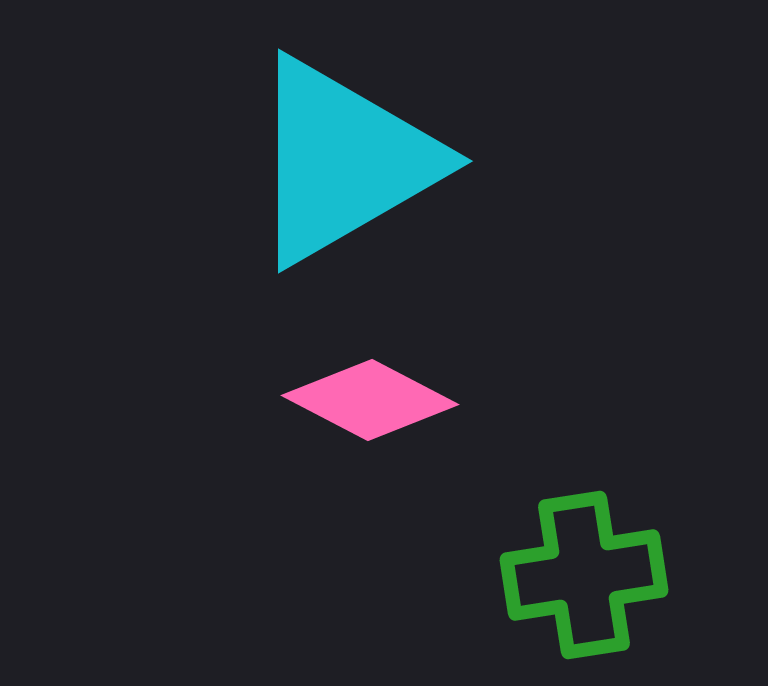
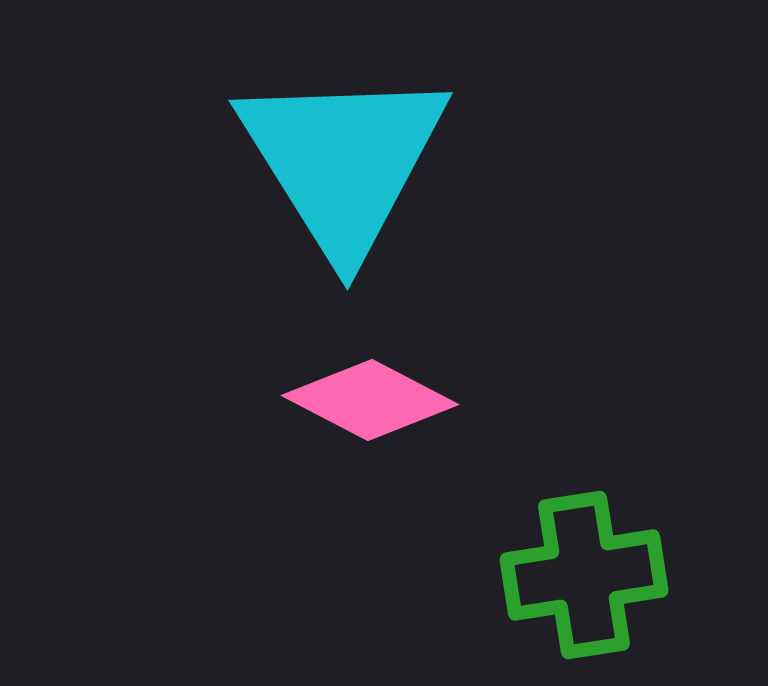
cyan triangle: rotated 32 degrees counterclockwise
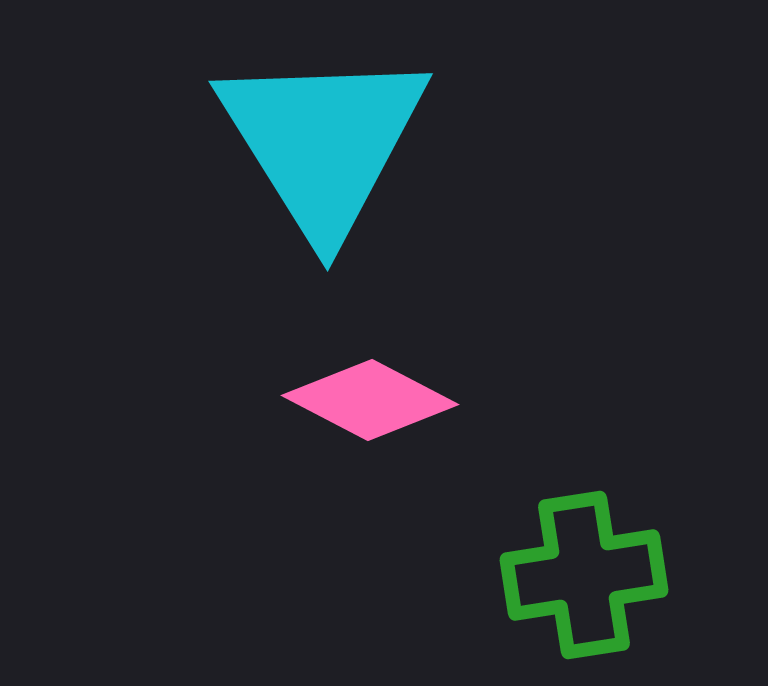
cyan triangle: moved 20 px left, 19 px up
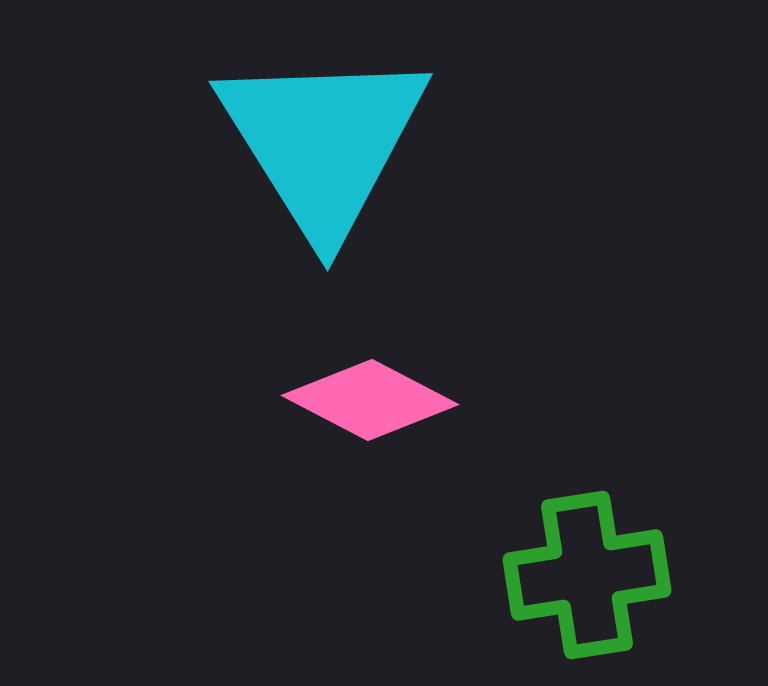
green cross: moved 3 px right
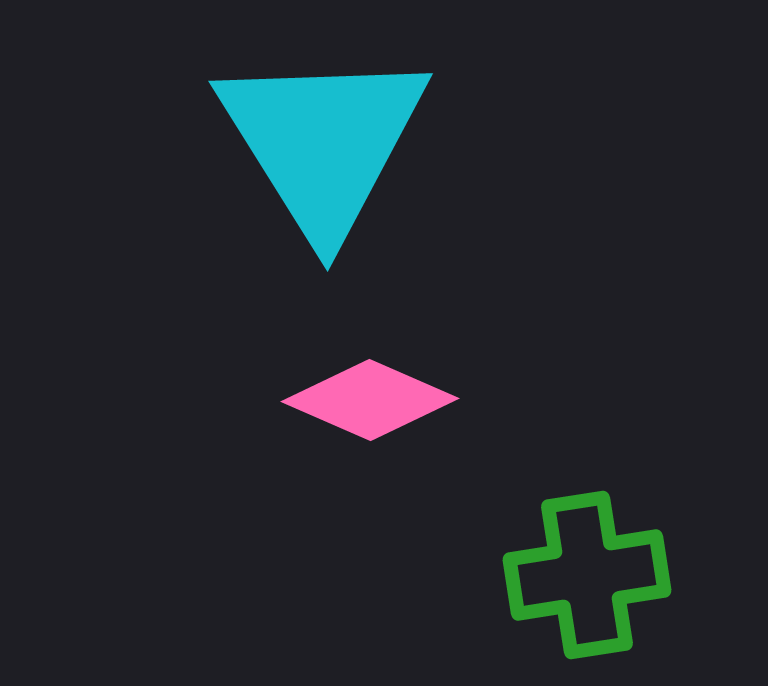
pink diamond: rotated 4 degrees counterclockwise
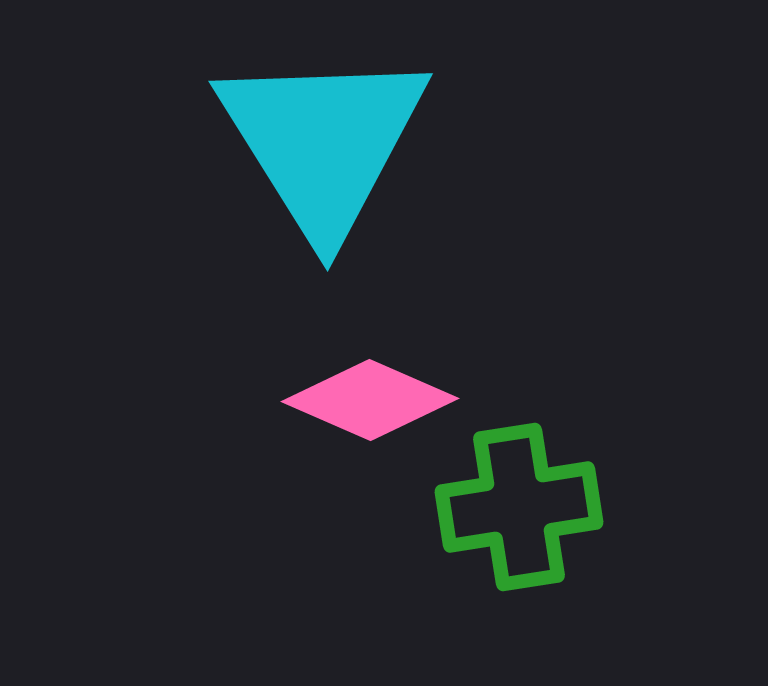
green cross: moved 68 px left, 68 px up
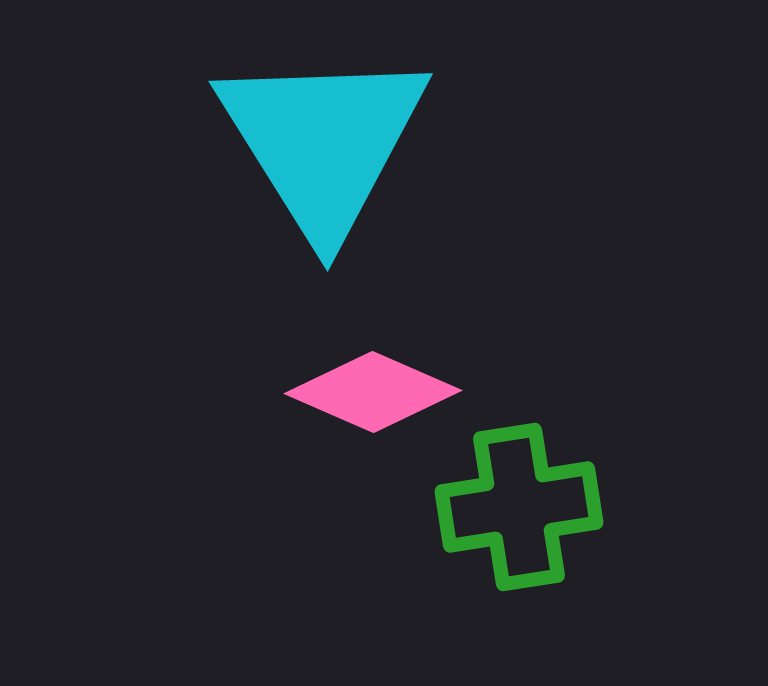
pink diamond: moved 3 px right, 8 px up
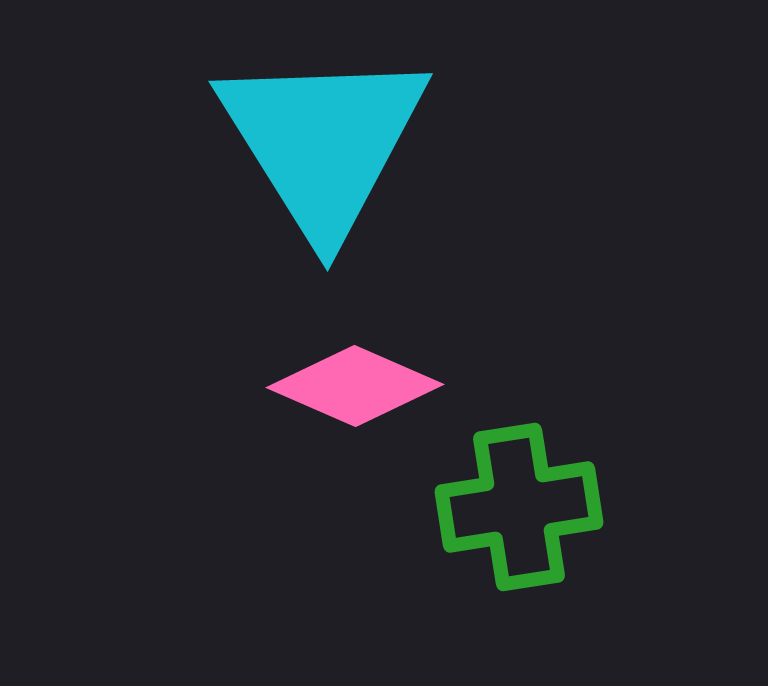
pink diamond: moved 18 px left, 6 px up
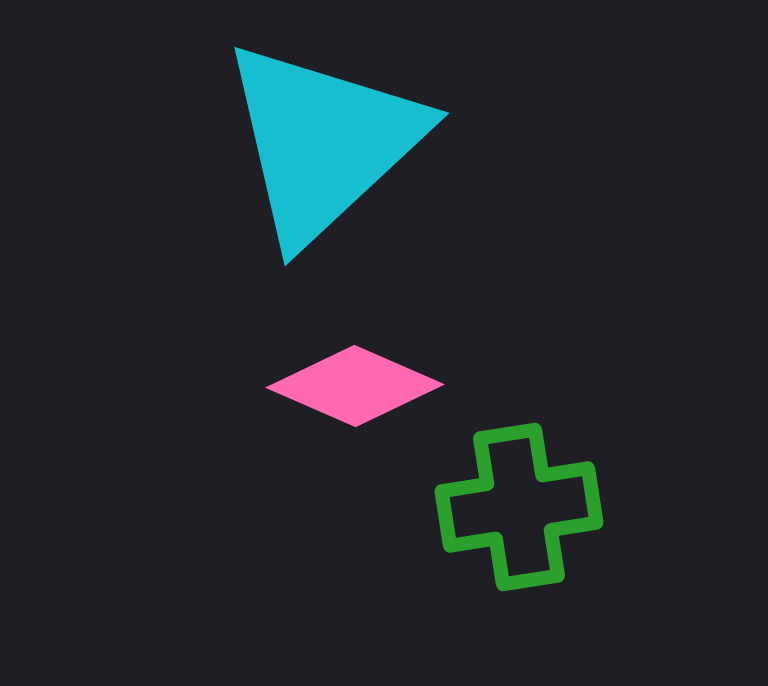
cyan triangle: rotated 19 degrees clockwise
